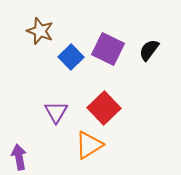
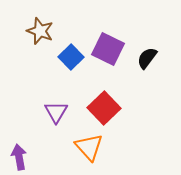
black semicircle: moved 2 px left, 8 px down
orange triangle: moved 2 px down; rotated 40 degrees counterclockwise
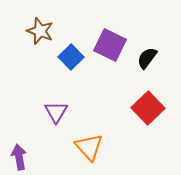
purple square: moved 2 px right, 4 px up
red square: moved 44 px right
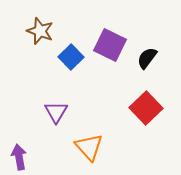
red square: moved 2 px left
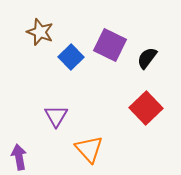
brown star: moved 1 px down
purple triangle: moved 4 px down
orange triangle: moved 2 px down
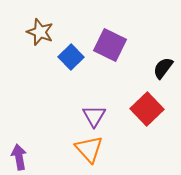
black semicircle: moved 16 px right, 10 px down
red square: moved 1 px right, 1 px down
purple triangle: moved 38 px right
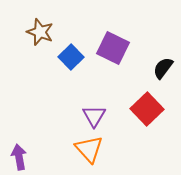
purple square: moved 3 px right, 3 px down
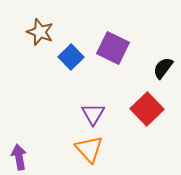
purple triangle: moved 1 px left, 2 px up
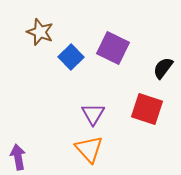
red square: rotated 28 degrees counterclockwise
purple arrow: moved 1 px left
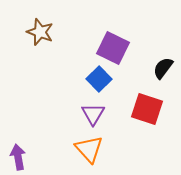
blue square: moved 28 px right, 22 px down
